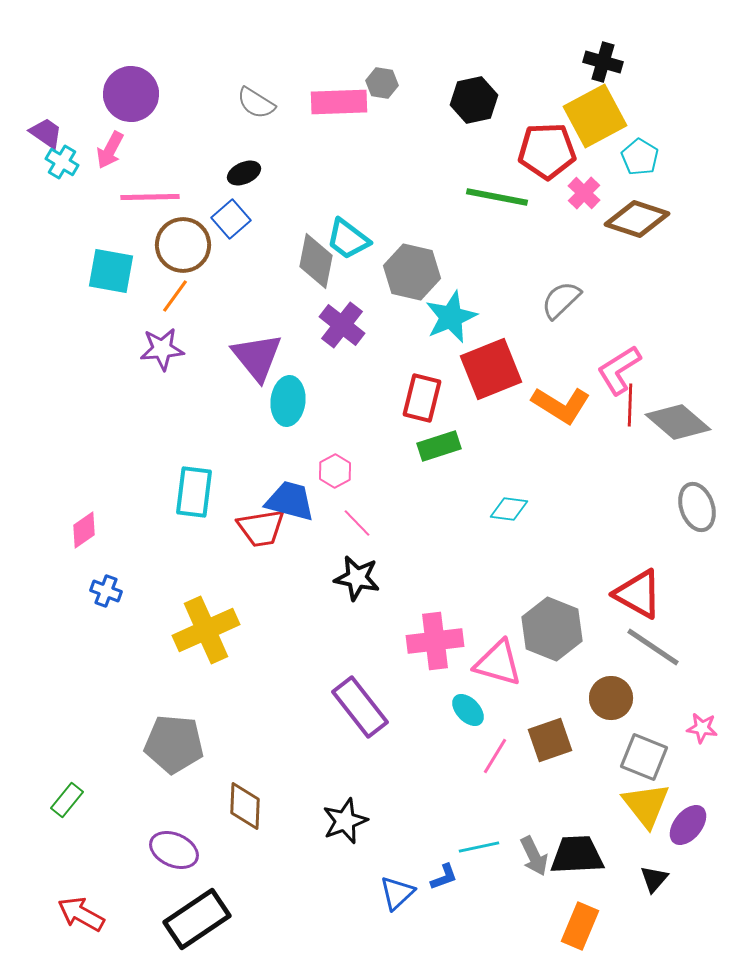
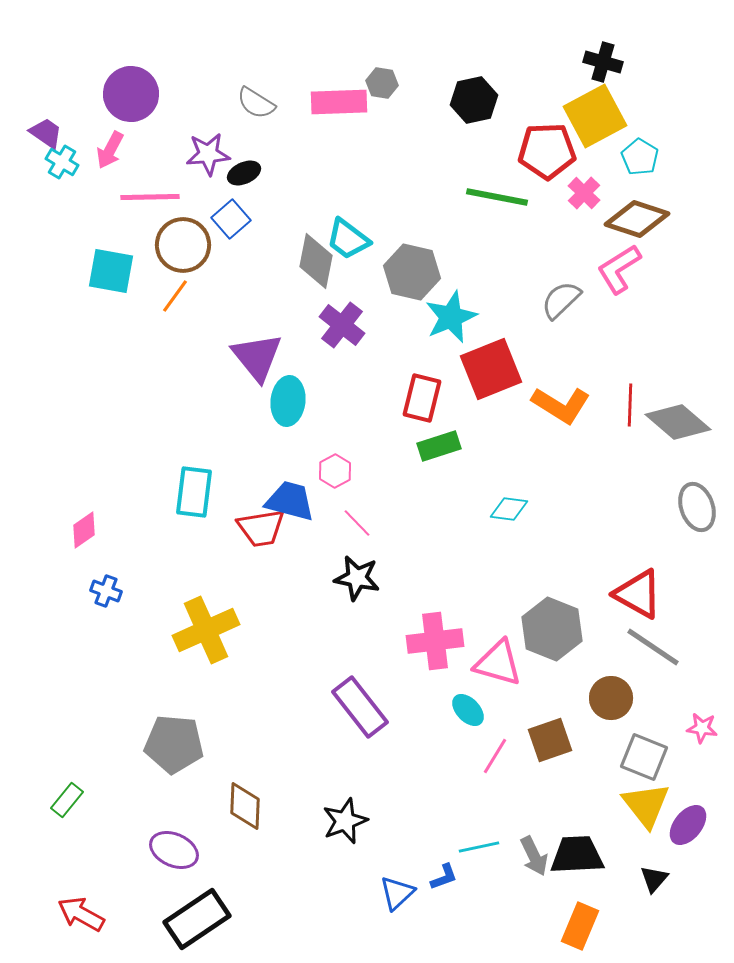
purple star at (162, 349): moved 46 px right, 195 px up
pink L-shape at (619, 370): moved 101 px up
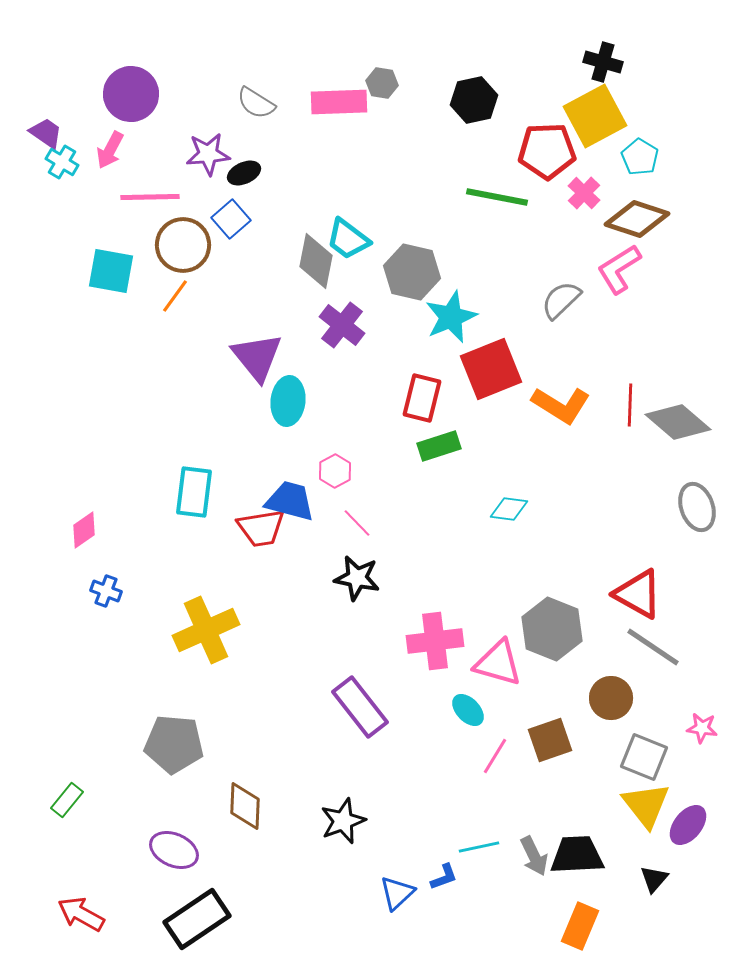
black star at (345, 821): moved 2 px left
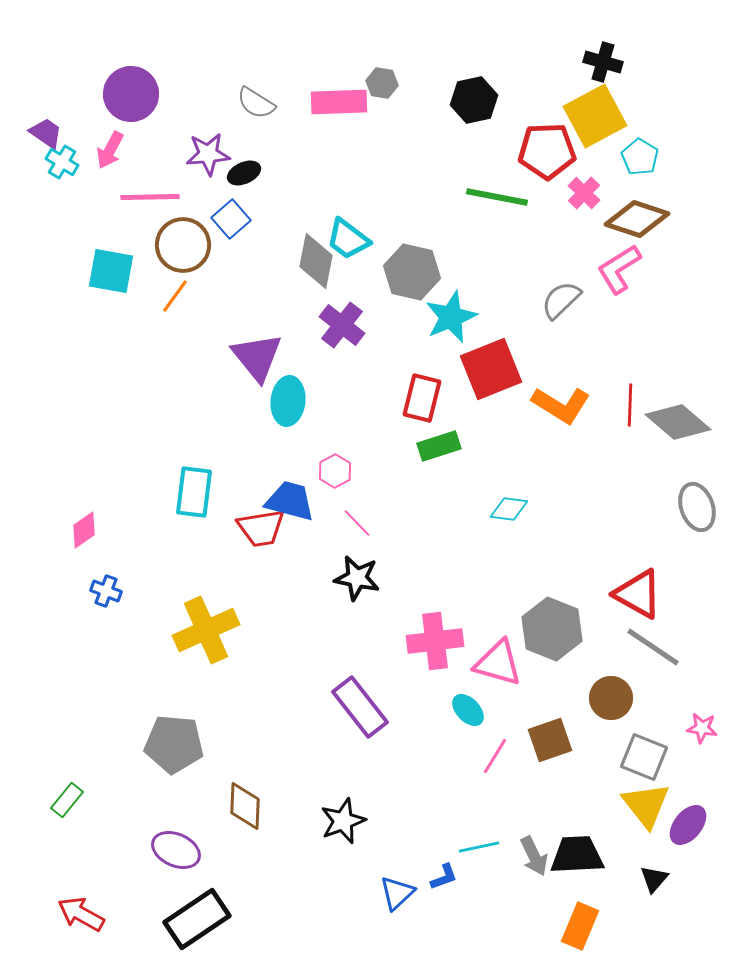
purple ellipse at (174, 850): moved 2 px right
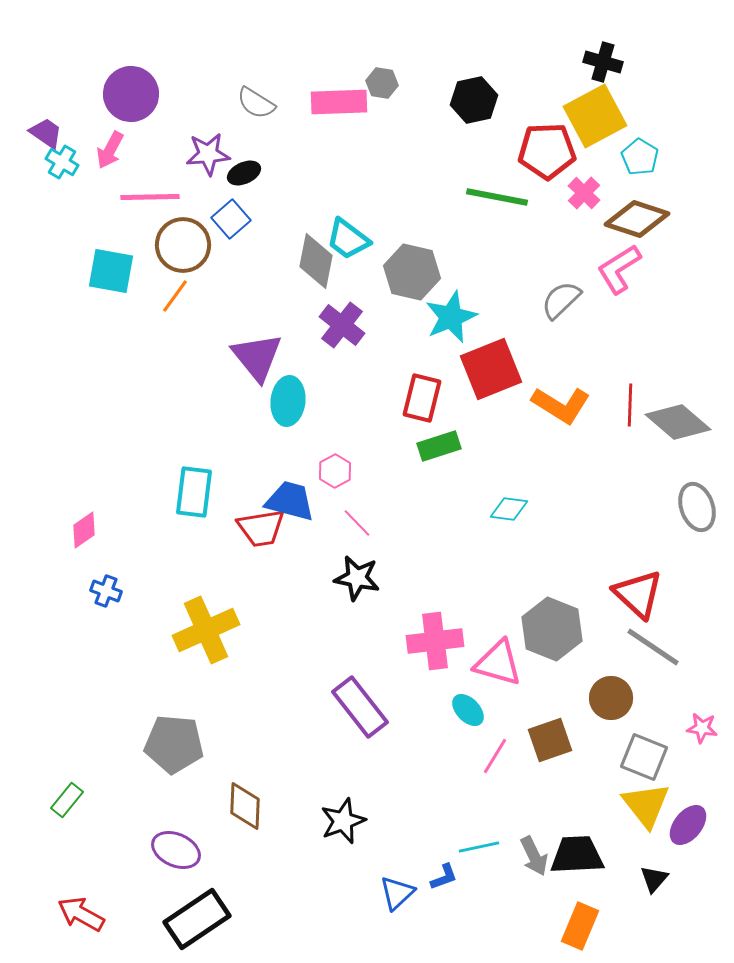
red triangle at (638, 594): rotated 14 degrees clockwise
